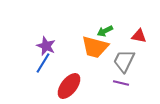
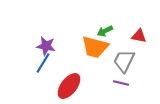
purple star: rotated 12 degrees counterclockwise
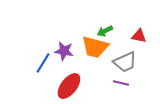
purple star: moved 18 px right, 5 px down
gray trapezoid: moved 1 px right, 1 px down; rotated 140 degrees counterclockwise
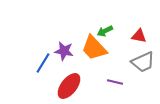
orange trapezoid: moved 1 px left, 1 px down; rotated 32 degrees clockwise
gray trapezoid: moved 18 px right
purple line: moved 6 px left, 1 px up
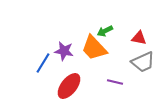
red triangle: moved 2 px down
